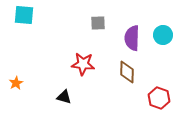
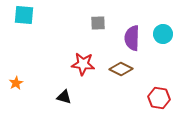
cyan circle: moved 1 px up
brown diamond: moved 6 px left, 3 px up; rotated 65 degrees counterclockwise
red hexagon: rotated 10 degrees counterclockwise
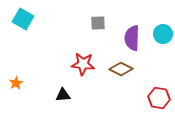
cyan square: moved 1 px left, 4 px down; rotated 25 degrees clockwise
black triangle: moved 1 px left, 2 px up; rotated 21 degrees counterclockwise
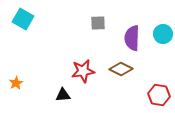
red star: moved 7 px down; rotated 15 degrees counterclockwise
red hexagon: moved 3 px up
